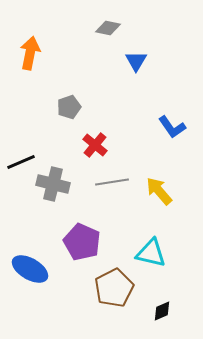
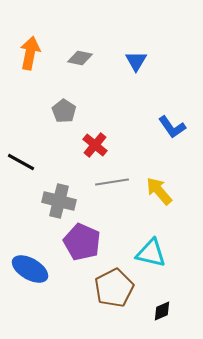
gray diamond: moved 28 px left, 30 px down
gray pentagon: moved 5 px left, 4 px down; rotated 20 degrees counterclockwise
black line: rotated 52 degrees clockwise
gray cross: moved 6 px right, 17 px down
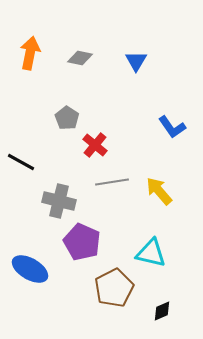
gray pentagon: moved 3 px right, 7 px down
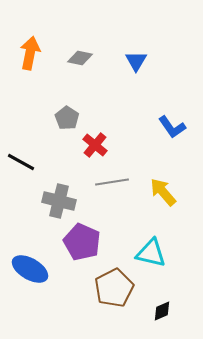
yellow arrow: moved 4 px right, 1 px down
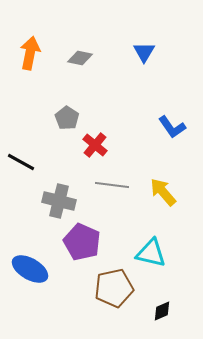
blue triangle: moved 8 px right, 9 px up
gray line: moved 3 px down; rotated 16 degrees clockwise
brown pentagon: rotated 15 degrees clockwise
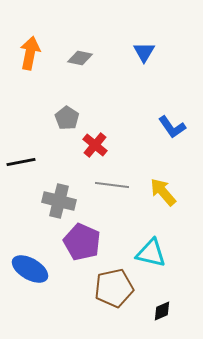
black line: rotated 40 degrees counterclockwise
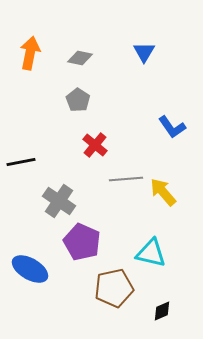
gray pentagon: moved 11 px right, 18 px up
gray line: moved 14 px right, 6 px up; rotated 12 degrees counterclockwise
gray cross: rotated 20 degrees clockwise
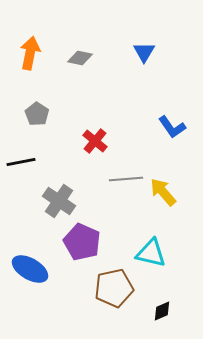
gray pentagon: moved 41 px left, 14 px down
red cross: moved 4 px up
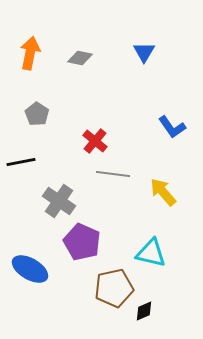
gray line: moved 13 px left, 5 px up; rotated 12 degrees clockwise
black diamond: moved 18 px left
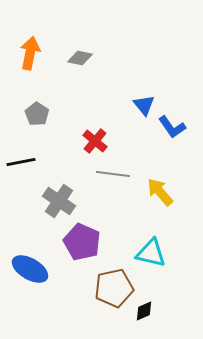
blue triangle: moved 53 px down; rotated 10 degrees counterclockwise
yellow arrow: moved 3 px left
